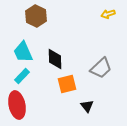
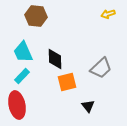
brown hexagon: rotated 20 degrees counterclockwise
orange square: moved 2 px up
black triangle: moved 1 px right
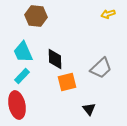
black triangle: moved 1 px right, 3 px down
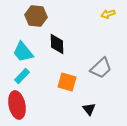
cyan trapezoid: rotated 15 degrees counterclockwise
black diamond: moved 2 px right, 15 px up
orange square: rotated 30 degrees clockwise
